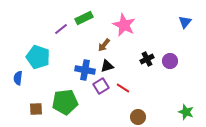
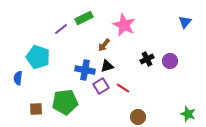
green star: moved 2 px right, 2 px down
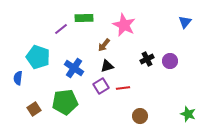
green rectangle: rotated 24 degrees clockwise
blue cross: moved 11 px left, 2 px up; rotated 24 degrees clockwise
red line: rotated 40 degrees counterclockwise
brown square: moved 2 px left; rotated 32 degrees counterclockwise
brown circle: moved 2 px right, 1 px up
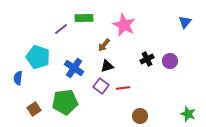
purple square: rotated 21 degrees counterclockwise
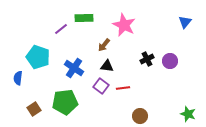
black triangle: rotated 24 degrees clockwise
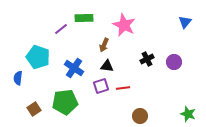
brown arrow: rotated 16 degrees counterclockwise
purple circle: moved 4 px right, 1 px down
purple square: rotated 35 degrees clockwise
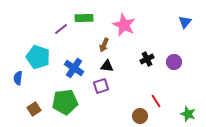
red line: moved 33 px right, 13 px down; rotated 64 degrees clockwise
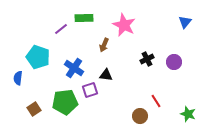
black triangle: moved 1 px left, 9 px down
purple square: moved 11 px left, 4 px down
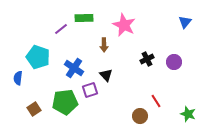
brown arrow: rotated 24 degrees counterclockwise
black triangle: rotated 40 degrees clockwise
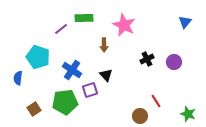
blue cross: moved 2 px left, 2 px down
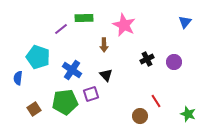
purple square: moved 1 px right, 4 px down
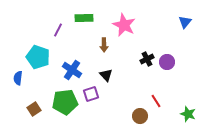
purple line: moved 3 px left, 1 px down; rotated 24 degrees counterclockwise
purple circle: moved 7 px left
